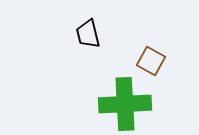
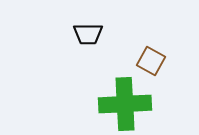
black trapezoid: rotated 76 degrees counterclockwise
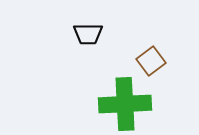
brown square: rotated 24 degrees clockwise
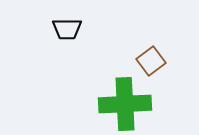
black trapezoid: moved 21 px left, 5 px up
